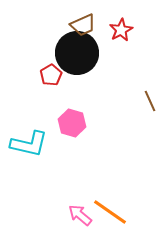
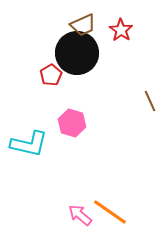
red star: rotated 10 degrees counterclockwise
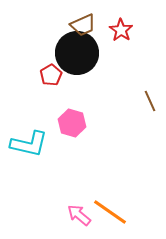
pink arrow: moved 1 px left
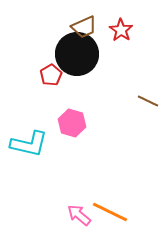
brown trapezoid: moved 1 px right, 2 px down
black circle: moved 1 px down
brown line: moved 2 px left; rotated 40 degrees counterclockwise
orange line: rotated 9 degrees counterclockwise
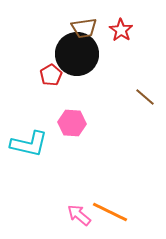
brown trapezoid: moved 1 px down; rotated 16 degrees clockwise
brown line: moved 3 px left, 4 px up; rotated 15 degrees clockwise
pink hexagon: rotated 12 degrees counterclockwise
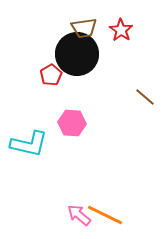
orange line: moved 5 px left, 3 px down
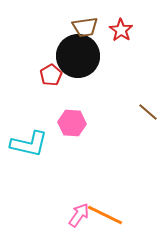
brown trapezoid: moved 1 px right, 1 px up
black circle: moved 1 px right, 2 px down
brown line: moved 3 px right, 15 px down
pink arrow: rotated 85 degrees clockwise
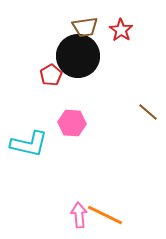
pink arrow: rotated 40 degrees counterclockwise
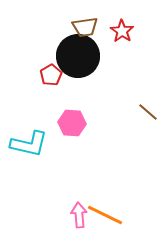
red star: moved 1 px right, 1 px down
